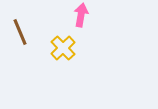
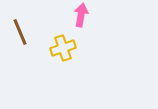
yellow cross: rotated 25 degrees clockwise
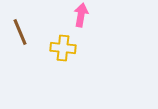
yellow cross: rotated 25 degrees clockwise
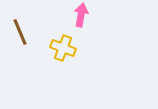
yellow cross: rotated 15 degrees clockwise
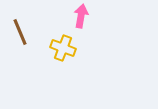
pink arrow: moved 1 px down
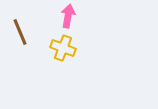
pink arrow: moved 13 px left
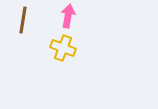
brown line: moved 3 px right, 12 px up; rotated 32 degrees clockwise
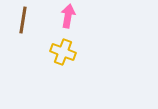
yellow cross: moved 4 px down
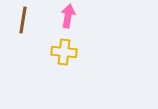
yellow cross: moved 1 px right; rotated 15 degrees counterclockwise
